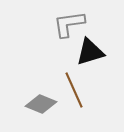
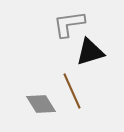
brown line: moved 2 px left, 1 px down
gray diamond: rotated 36 degrees clockwise
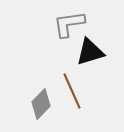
gray diamond: rotated 76 degrees clockwise
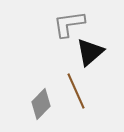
black triangle: rotated 24 degrees counterclockwise
brown line: moved 4 px right
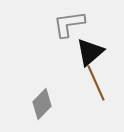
brown line: moved 20 px right, 8 px up
gray diamond: moved 1 px right
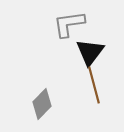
black triangle: rotated 12 degrees counterclockwise
brown line: moved 2 px left, 2 px down; rotated 9 degrees clockwise
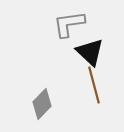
black triangle: rotated 24 degrees counterclockwise
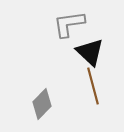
brown line: moved 1 px left, 1 px down
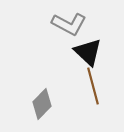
gray L-shape: rotated 144 degrees counterclockwise
black triangle: moved 2 px left
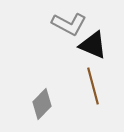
black triangle: moved 5 px right, 7 px up; rotated 20 degrees counterclockwise
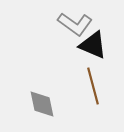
gray L-shape: moved 6 px right; rotated 8 degrees clockwise
gray diamond: rotated 56 degrees counterclockwise
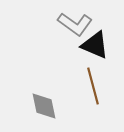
black triangle: moved 2 px right
gray diamond: moved 2 px right, 2 px down
